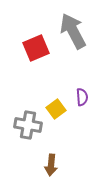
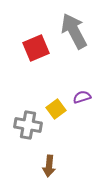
gray arrow: moved 1 px right
purple semicircle: rotated 102 degrees counterclockwise
brown arrow: moved 2 px left, 1 px down
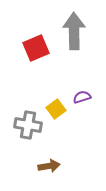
gray arrow: rotated 27 degrees clockwise
brown arrow: rotated 105 degrees counterclockwise
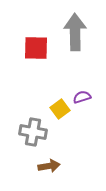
gray arrow: moved 1 px right, 1 px down
red square: rotated 24 degrees clockwise
yellow square: moved 4 px right
gray cross: moved 5 px right, 7 px down
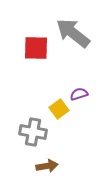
gray arrow: moved 2 px left, 1 px down; rotated 51 degrees counterclockwise
purple semicircle: moved 3 px left, 3 px up
yellow square: moved 1 px left
brown arrow: moved 2 px left
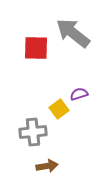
gray cross: rotated 16 degrees counterclockwise
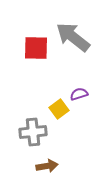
gray arrow: moved 4 px down
